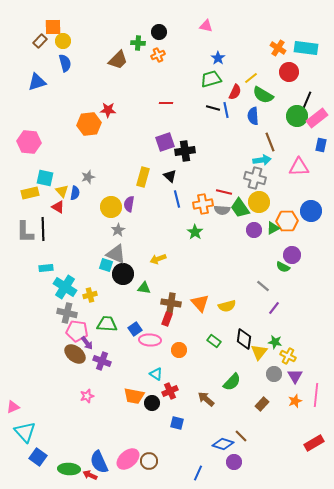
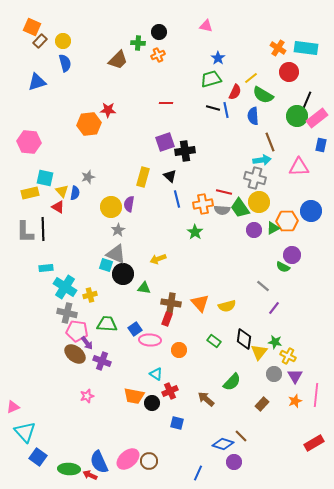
orange square at (53, 27): moved 21 px left; rotated 24 degrees clockwise
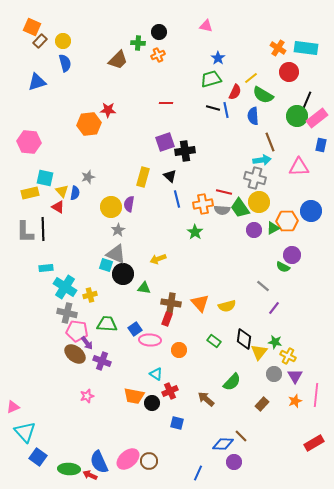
blue diamond at (223, 444): rotated 15 degrees counterclockwise
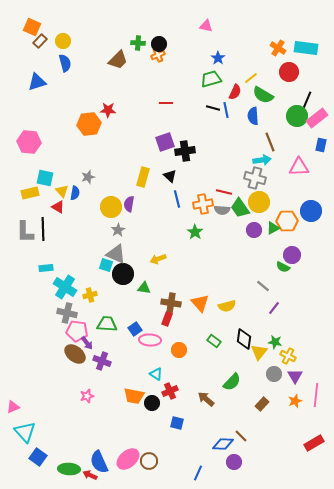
black circle at (159, 32): moved 12 px down
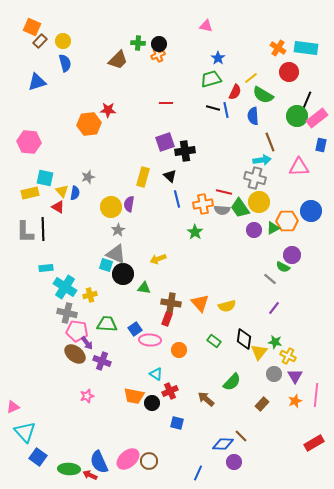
gray line at (263, 286): moved 7 px right, 7 px up
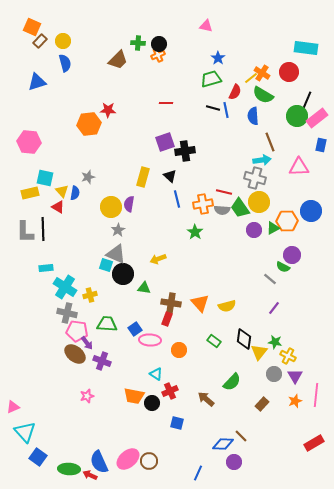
orange cross at (278, 48): moved 16 px left, 25 px down
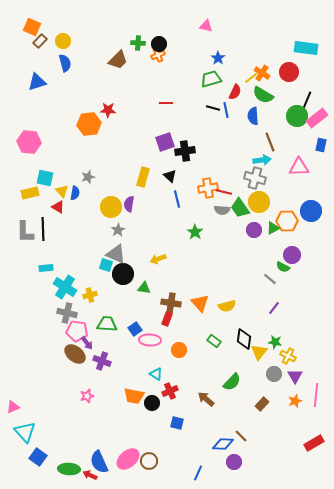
orange cross at (203, 204): moved 5 px right, 16 px up
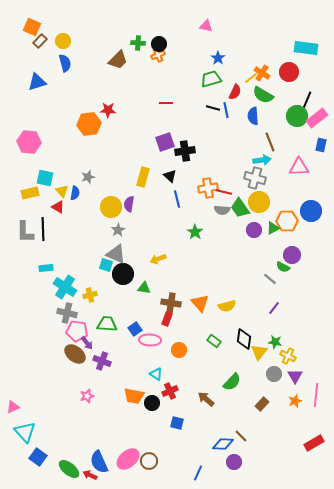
green ellipse at (69, 469): rotated 35 degrees clockwise
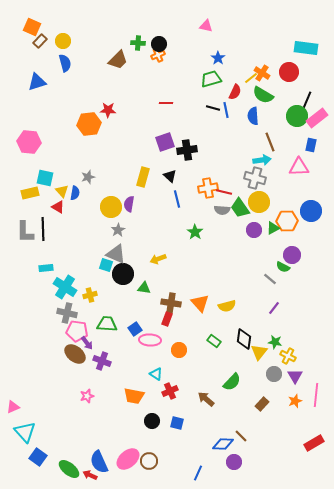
blue rectangle at (321, 145): moved 10 px left
black cross at (185, 151): moved 2 px right, 1 px up
black circle at (152, 403): moved 18 px down
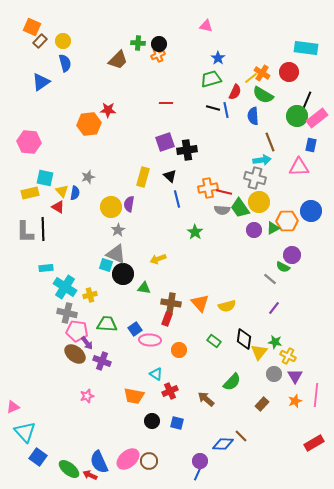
blue triangle at (37, 82): moved 4 px right; rotated 18 degrees counterclockwise
purple circle at (234, 462): moved 34 px left, 1 px up
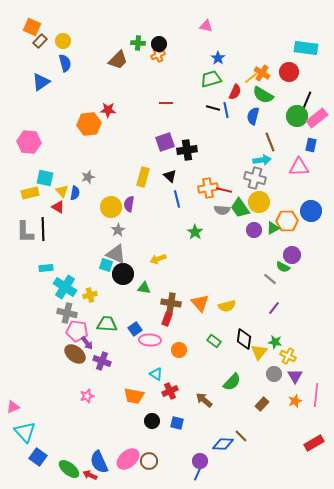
blue semicircle at (253, 116): rotated 18 degrees clockwise
red line at (224, 192): moved 2 px up
brown arrow at (206, 399): moved 2 px left, 1 px down
